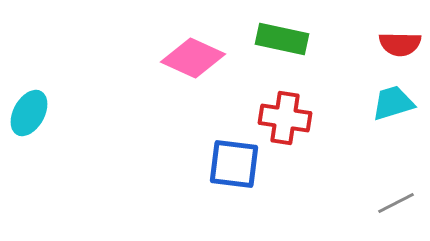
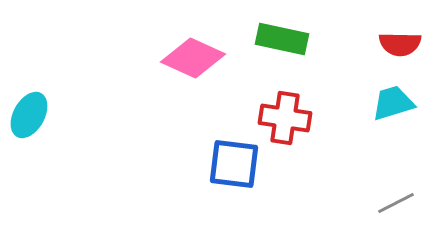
cyan ellipse: moved 2 px down
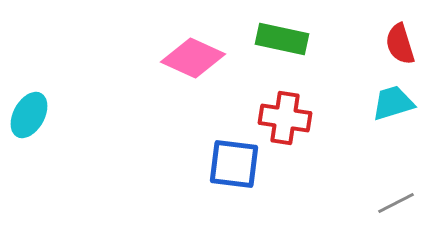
red semicircle: rotated 72 degrees clockwise
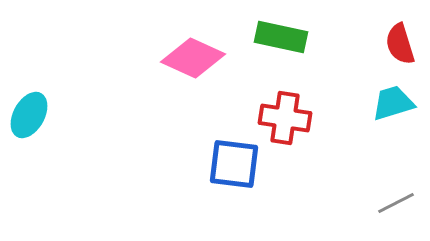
green rectangle: moved 1 px left, 2 px up
